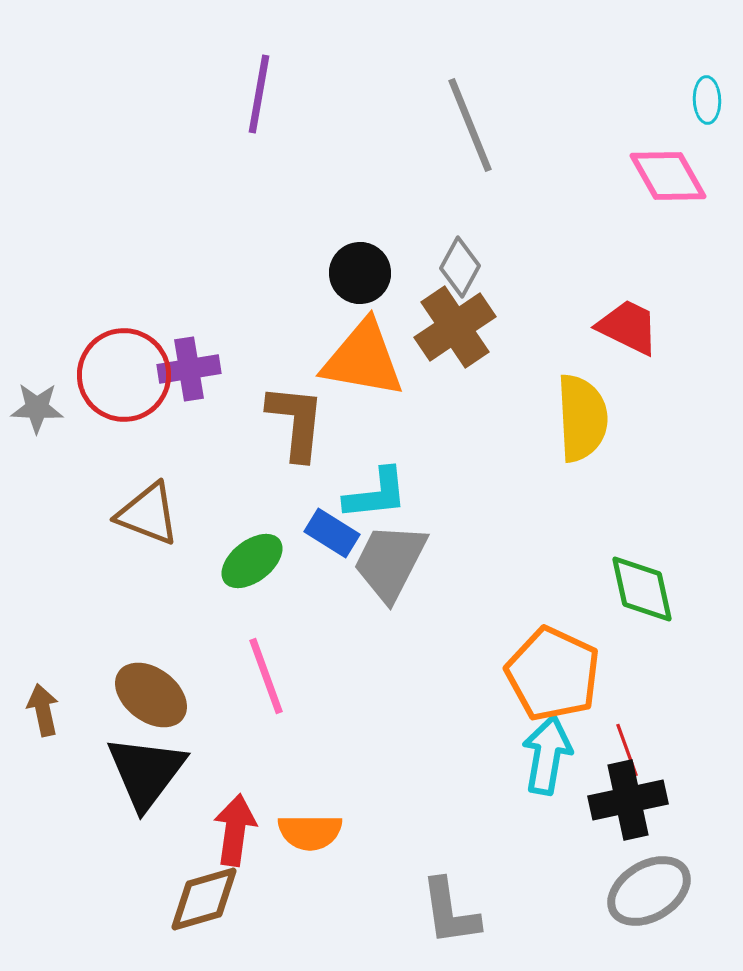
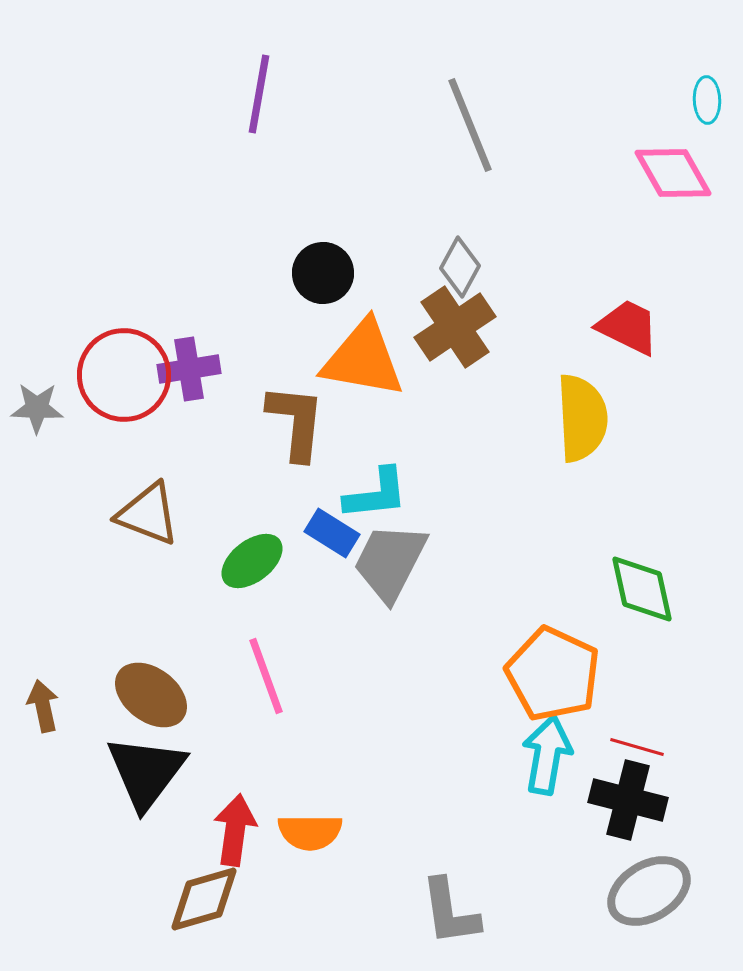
pink diamond: moved 5 px right, 3 px up
black circle: moved 37 px left
brown arrow: moved 4 px up
red line: moved 10 px right, 3 px up; rotated 54 degrees counterclockwise
black cross: rotated 26 degrees clockwise
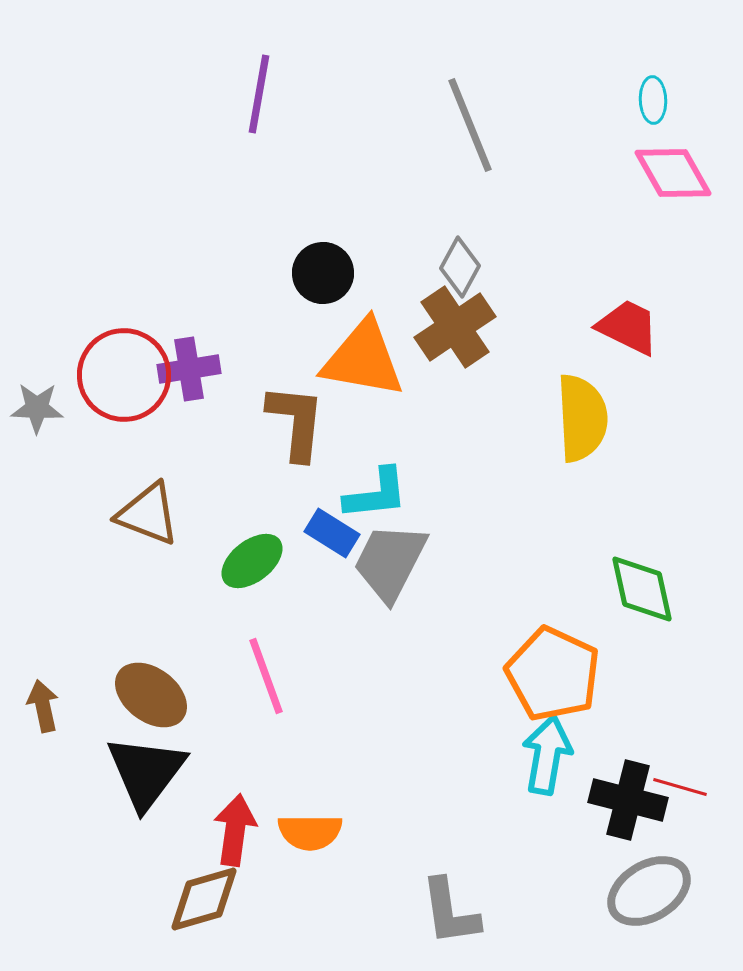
cyan ellipse: moved 54 px left
red line: moved 43 px right, 40 px down
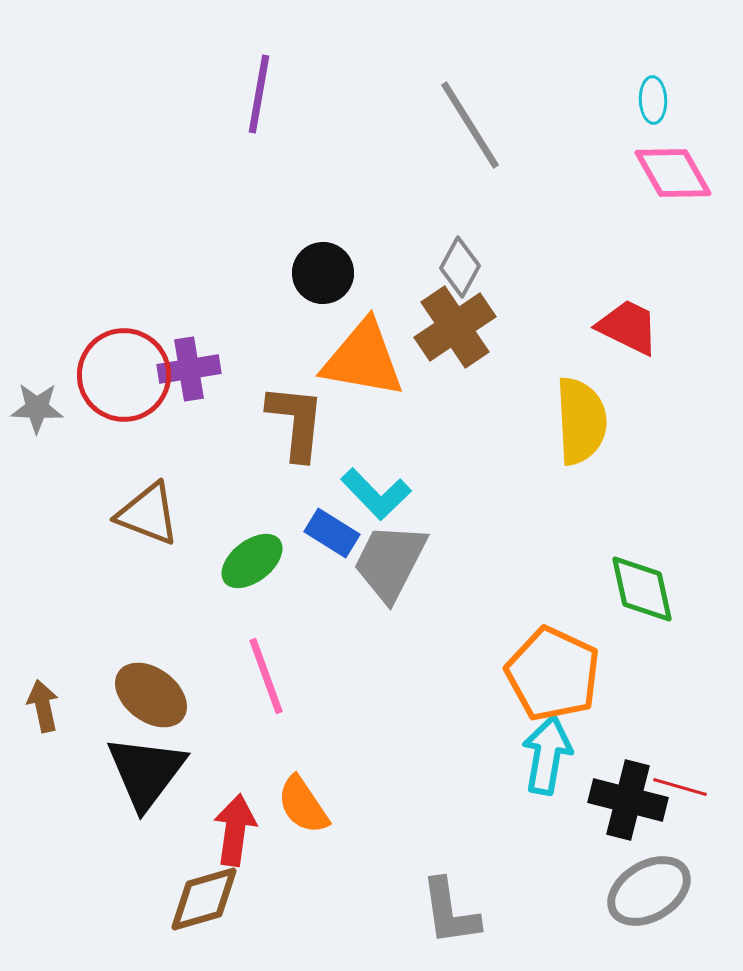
gray line: rotated 10 degrees counterclockwise
yellow semicircle: moved 1 px left, 3 px down
cyan L-shape: rotated 52 degrees clockwise
orange semicircle: moved 7 px left, 27 px up; rotated 56 degrees clockwise
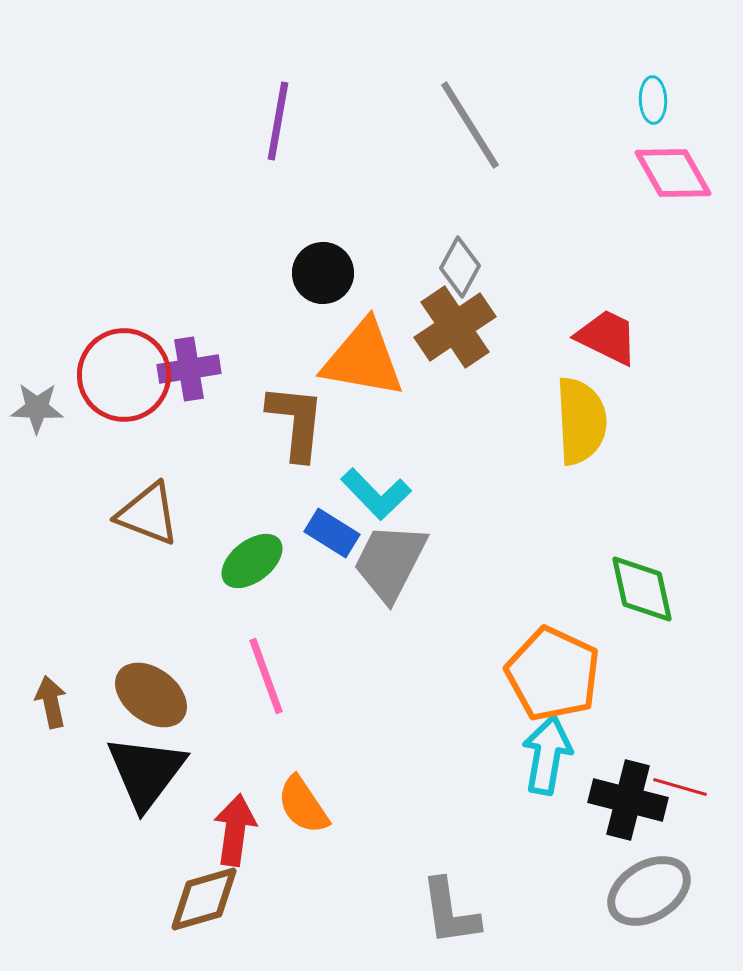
purple line: moved 19 px right, 27 px down
red trapezoid: moved 21 px left, 10 px down
brown arrow: moved 8 px right, 4 px up
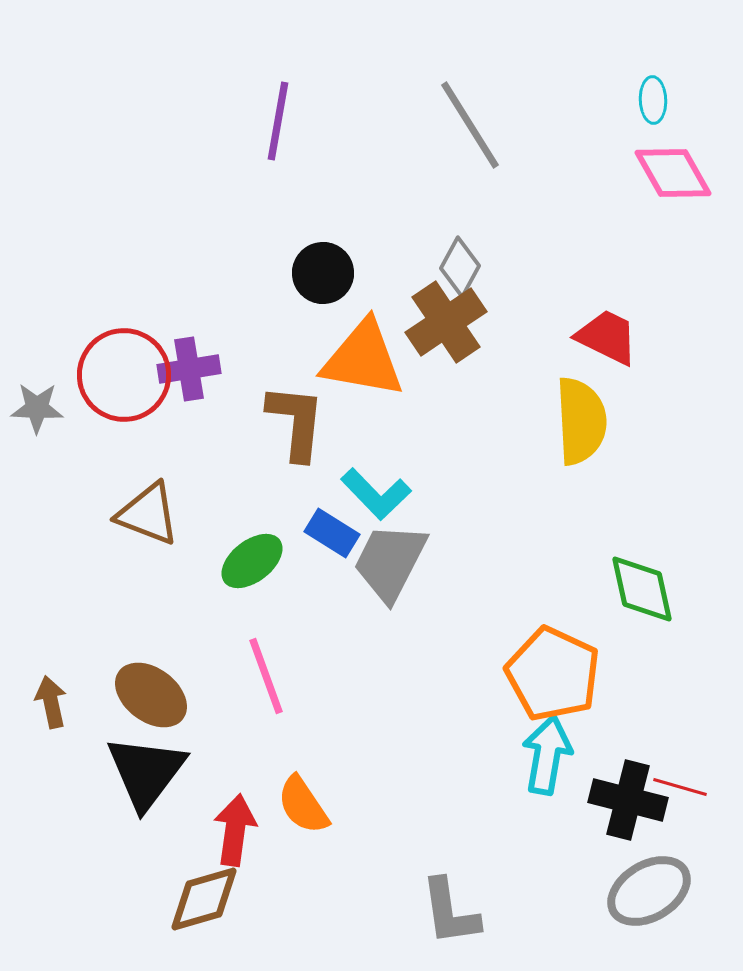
brown cross: moved 9 px left, 5 px up
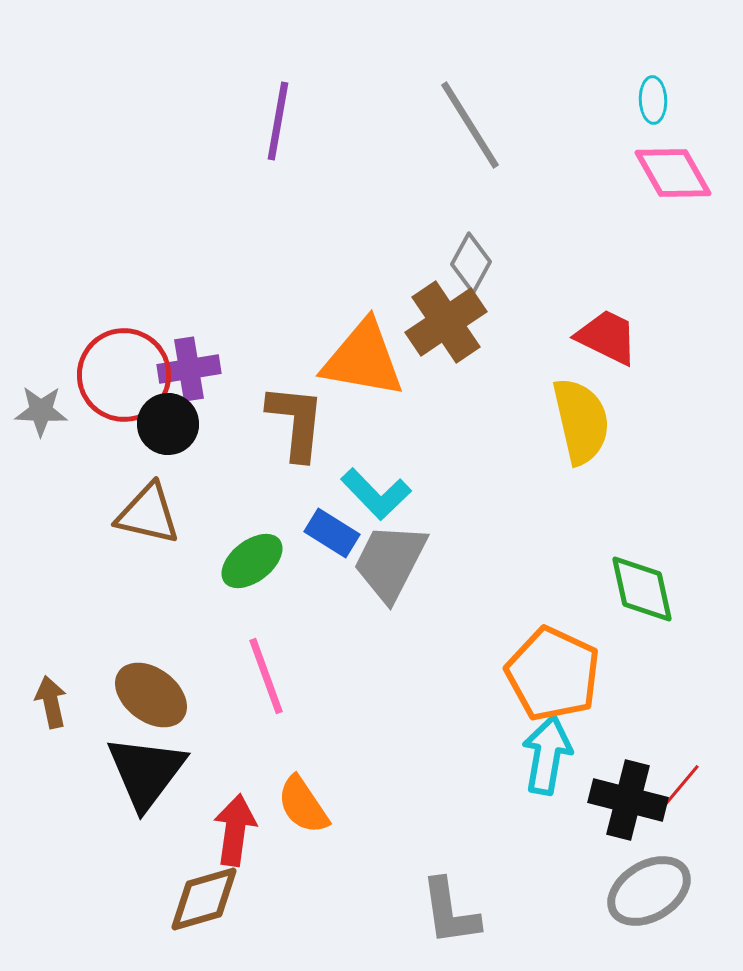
gray diamond: moved 11 px right, 4 px up
black circle: moved 155 px left, 151 px down
gray star: moved 4 px right, 3 px down
yellow semicircle: rotated 10 degrees counterclockwise
brown triangle: rotated 8 degrees counterclockwise
red line: rotated 66 degrees counterclockwise
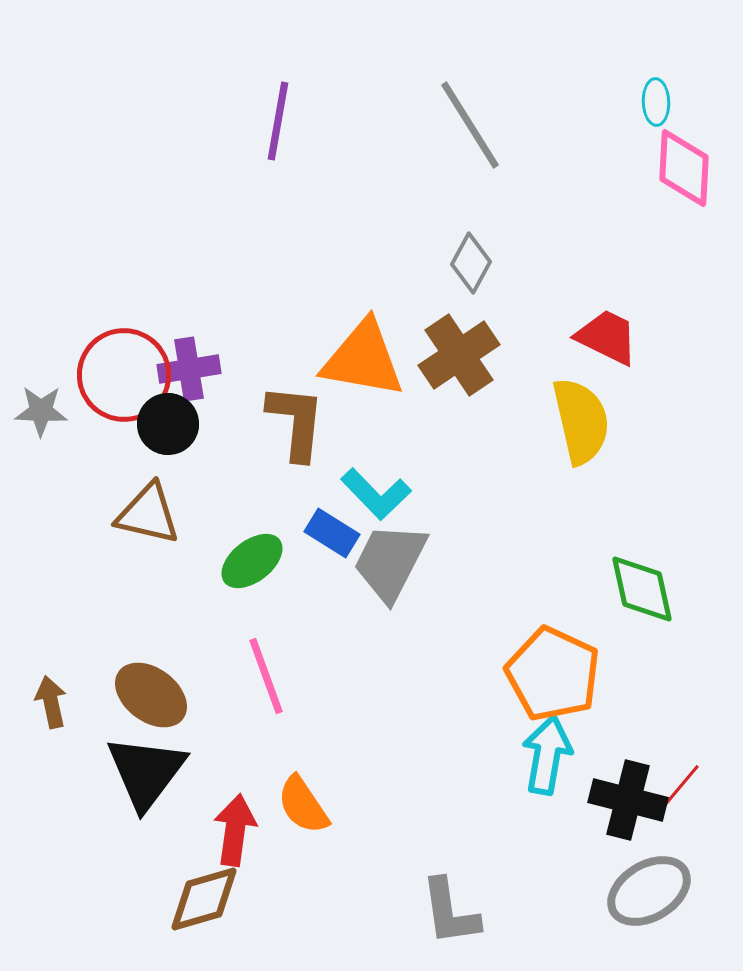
cyan ellipse: moved 3 px right, 2 px down
pink diamond: moved 11 px right, 5 px up; rotated 32 degrees clockwise
brown cross: moved 13 px right, 33 px down
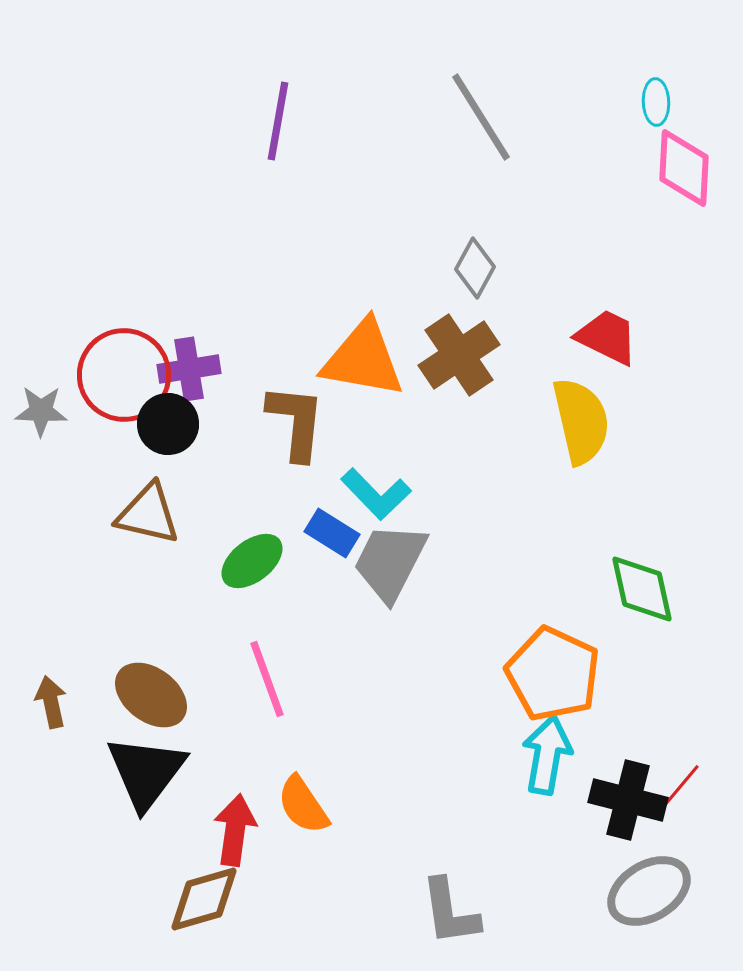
gray line: moved 11 px right, 8 px up
gray diamond: moved 4 px right, 5 px down
pink line: moved 1 px right, 3 px down
